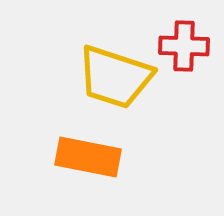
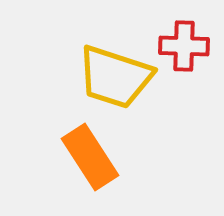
orange rectangle: moved 2 px right; rotated 46 degrees clockwise
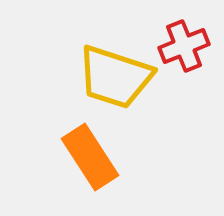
red cross: rotated 24 degrees counterclockwise
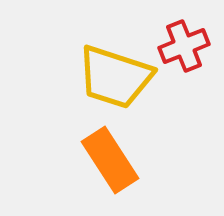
orange rectangle: moved 20 px right, 3 px down
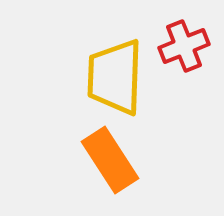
yellow trapezoid: rotated 74 degrees clockwise
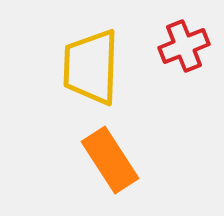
yellow trapezoid: moved 24 px left, 10 px up
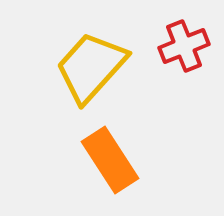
yellow trapezoid: rotated 40 degrees clockwise
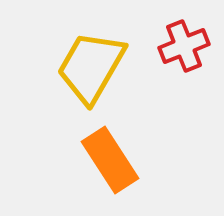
yellow trapezoid: rotated 12 degrees counterclockwise
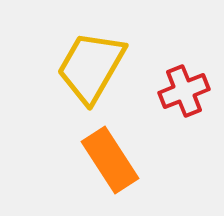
red cross: moved 45 px down
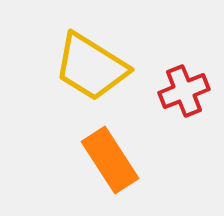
yellow trapezoid: rotated 88 degrees counterclockwise
